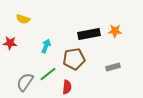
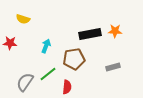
black rectangle: moved 1 px right
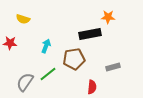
orange star: moved 7 px left, 14 px up
red semicircle: moved 25 px right
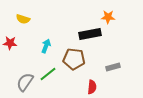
brown pentagon: rotated 15 degrees clockwise
